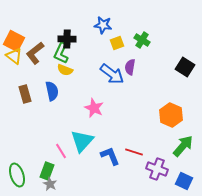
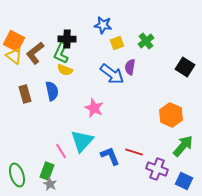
green cross: moved 4 px right, 1 px down; rotated 21 degrees clockwise
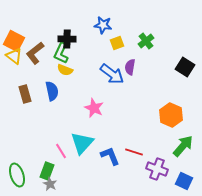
cyan triangle: moved 2 px down
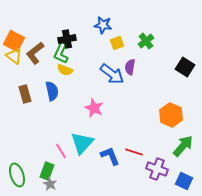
black cross: rotated 12 degrees counterclockwise
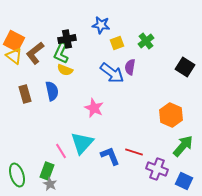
blue star: moved 2 px left
blue arrow: moved 1 px up
